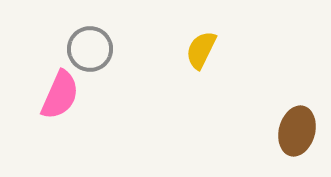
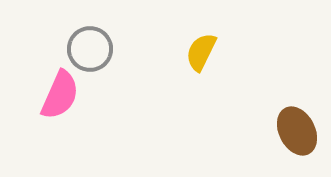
yellow semicircle: moved 2 px down
brown ellipse: rotated 42 degrees counterclockwise
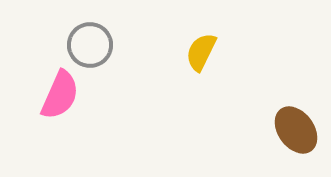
gray circle: moved 4 px up
brown ellipse: moved 1 px left, 1 px up; rotated 9 degrees counterclockwise
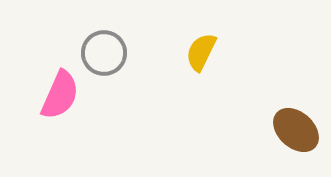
gray circle: moved 14 px right, 8 px down
brown ellipse: rotated 12 degrees counterclockwise
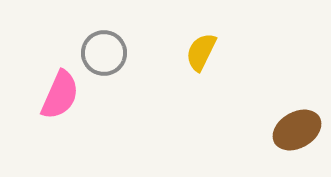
brown ellipse: moved 1 px right; rotated 72 degrees counterclockwise
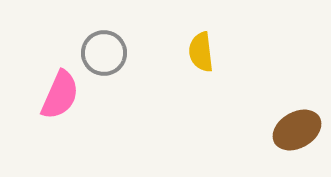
yellow semicircle: rotated 33 degrees counterclockwise
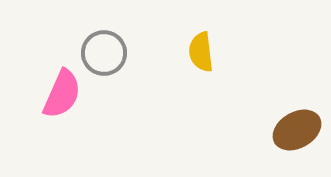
pink semicircle: moved 2 px right, 1 px up
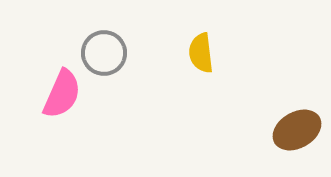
yellow semicircle: moved 1 px down
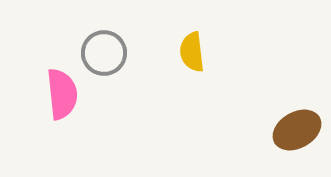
yellow semicircle: moved 9 px left, 1 px up
pink semicircle: rotated 30 degrees counterclockwise
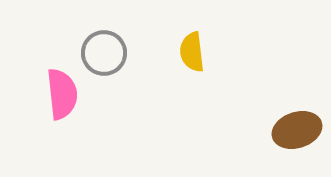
brown ellipse: rotated 12 degrees clockwise
